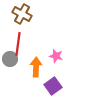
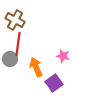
brown cross: moved 7 px left, 6 px down
pink star: moved 7 px right
orange arrow: rotated 24 degrees counterclockwise
purple square: moved 1 px right, 3 px up
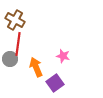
purple square: moved 1 px right
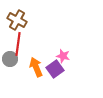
brown cross: moved 2 px right
purple square: moved 14 px up
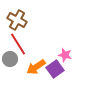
red line: rotated 40 degrees counterclockwise
pink star: moved 2 px right, 1 px up
orange arrow: rotated 102 degrees counterclockwise
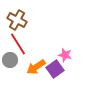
gray circle: moved 1 px down
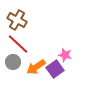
red line: rotated 15 degrees counterclockwise
gray circle: moved 3 px right, 2 px down
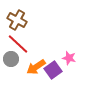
pink star: moved 4 px right, 3 px down
gray circle: moved 2 px left, 3 px up
purple square: moved 2 px left, 1 px down
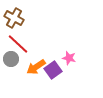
brown cross: moved 3 px left, 2 px up
